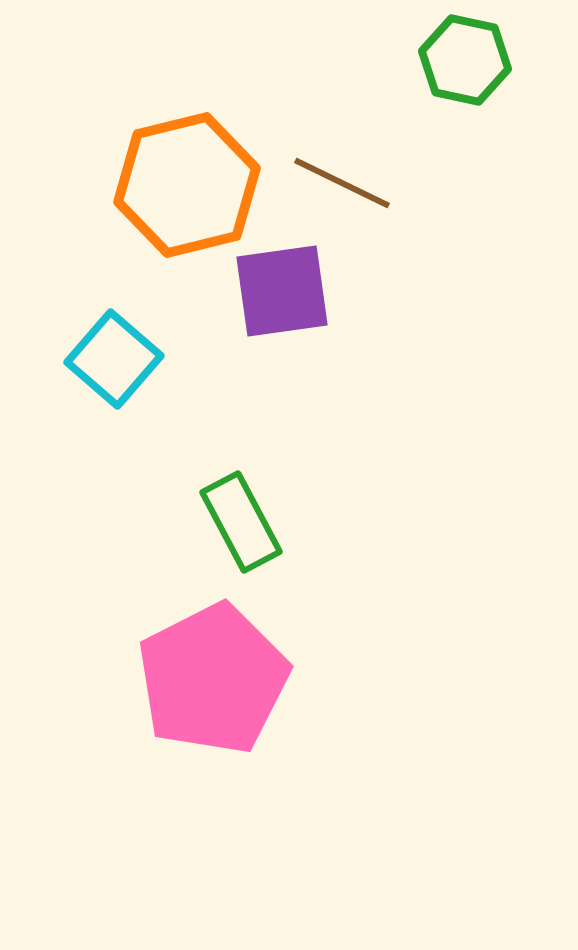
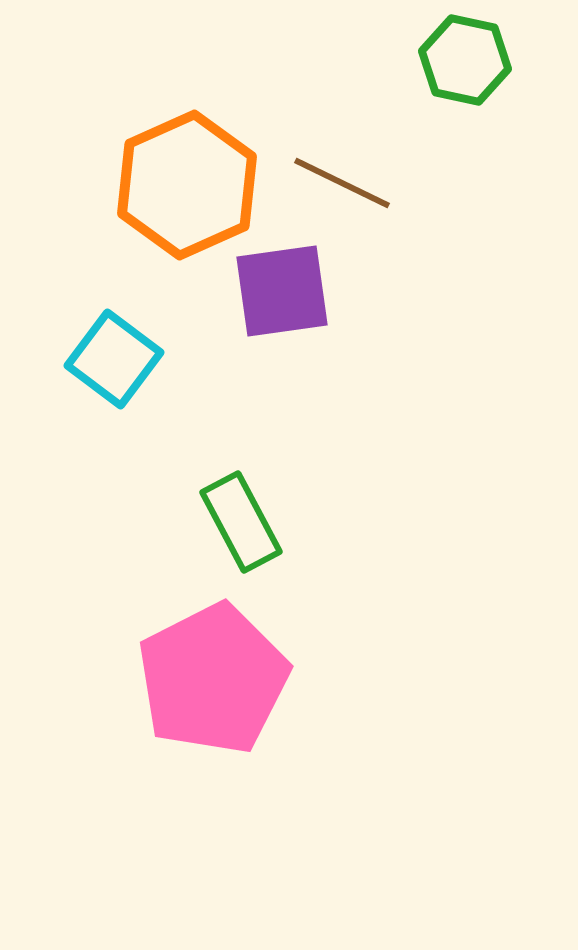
orange hexagon: rotated 10 degrees counterclockwise
cyan square: rotated 4 degrees counterclockwise
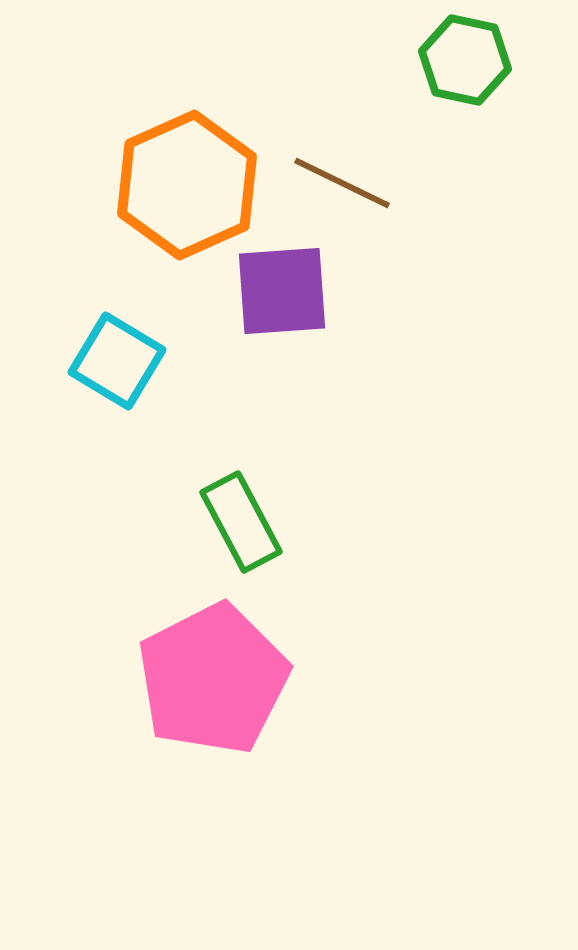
purple square: rotated 4 degrees clockwise
cyan square: moved 3 px right, 2 px down; rotated 6 degrees counterclockwise
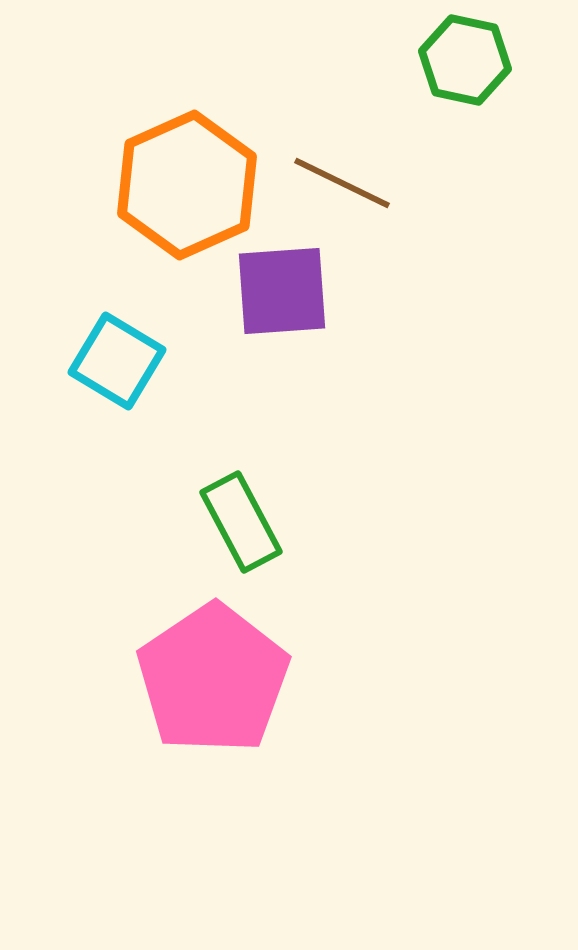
pink pentagon: rotated 7 degrees counterclockwise
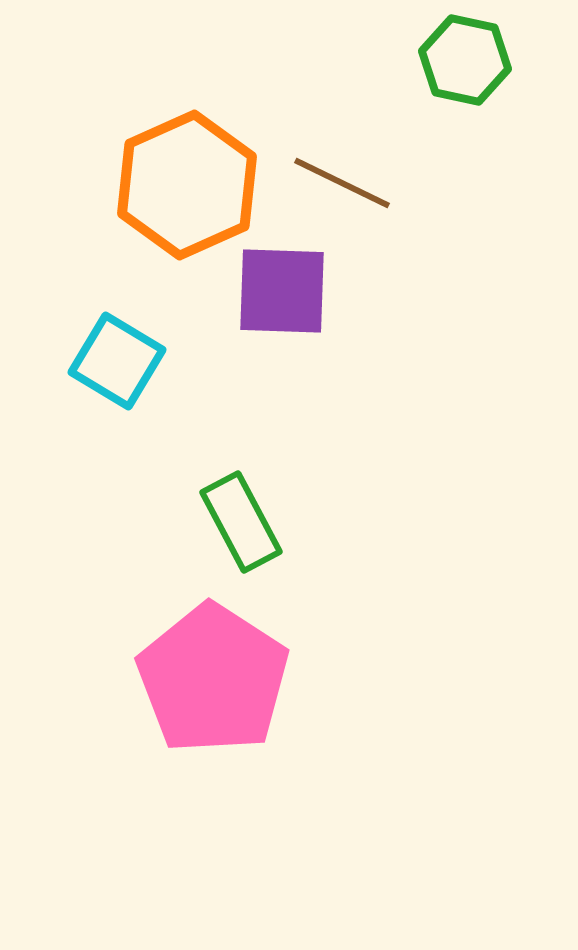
purple square: rotated 6 degrees clockwise
pink pentagon: rotated 5 degrees counterclockwise
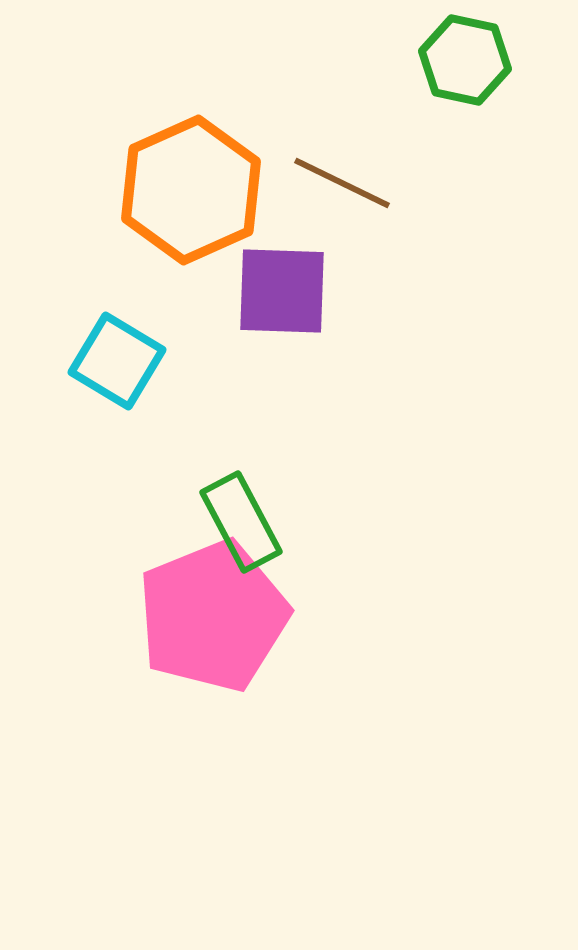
orange hexagon: moved 4 px right, 5 px down
pink pentagon: moved 63 px up; rotated 17 degrees clockwise
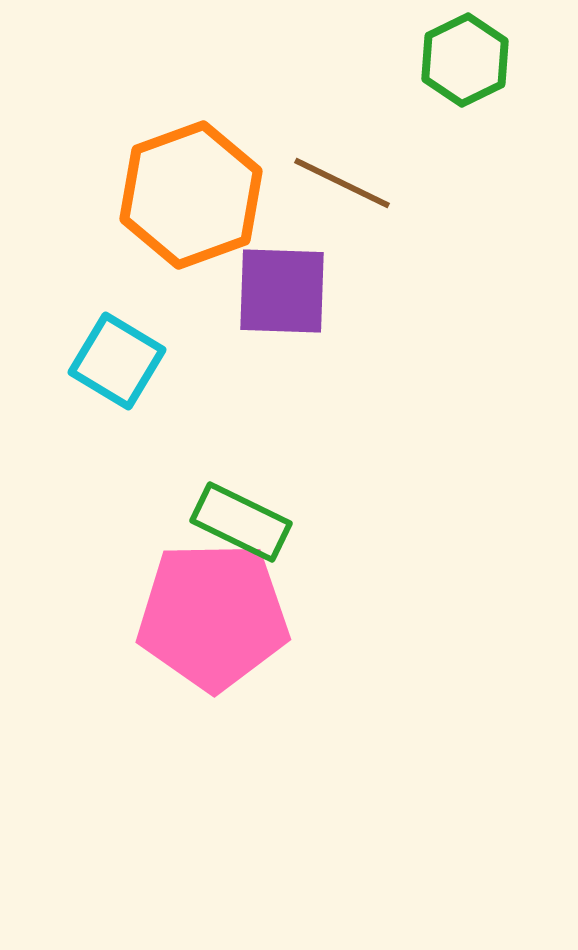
green hexagon: rotated 22 degrees clockwise
orange hexagon: moved 5 px down; rotated 4 degrees clockwise
green rectangle: rotated 36 degrees counterclockwise
pink pentagon: rotated 21 degrees clockwise
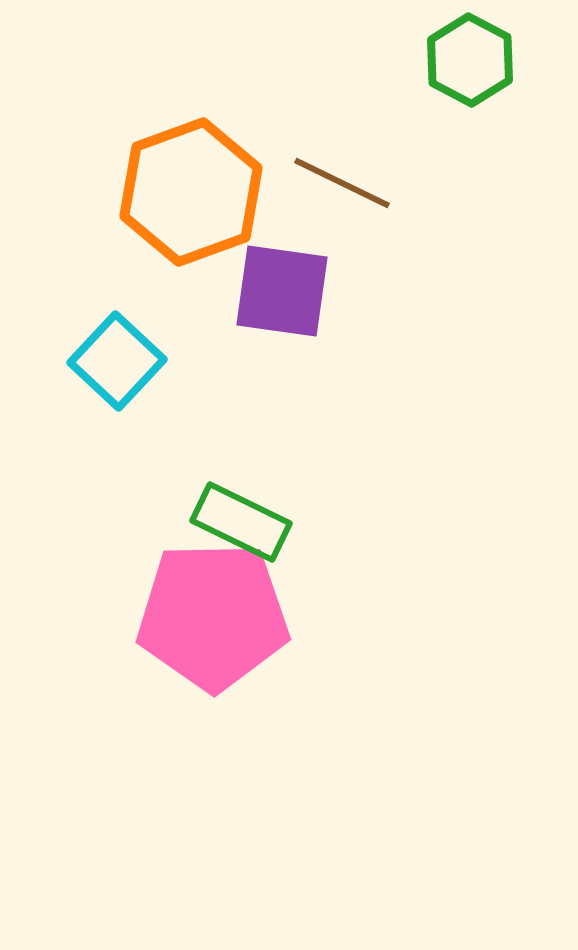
green hexagon: moved 5 px right; rotated 6 degrees counterclockwise
orange hexagon: moved 3 px up
purple square: rotated 6 degrees clockwise
cyan square: rotated 12 degrees clockwise
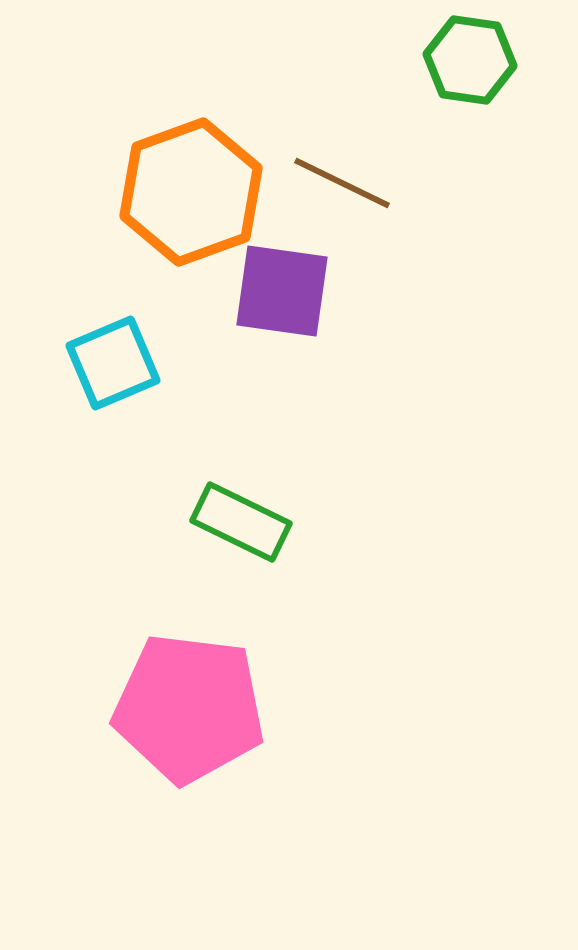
green hexagon: rotated 20 degrees counterclockwise
cyan square: moved 4 px left, 2 px down; rotated 24 degrees clockwise
pink pentagon: moved 24 px left, 92 px down; rotated 8 degrees clockwise
